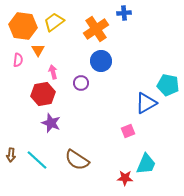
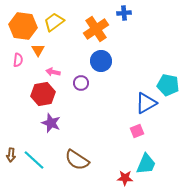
pink arrow: rotated 64 degrees counterclockwise
pink square: moved 9 px right
cyan line: moved 3 px left
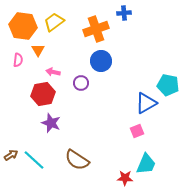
orange cross: rotated 15 degrees clockwise
brown arrow: rotated 128 degrees counterclockwise
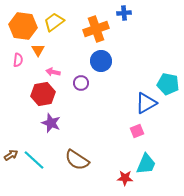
cyan pentagon: moved 1 px up
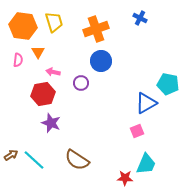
blue cross: moved 16 px right, 5 px down; rotated 32 degrees clockwise
yellow trapezoid: rotated 110 degrees clockwise
orange triangle: moved 2 px down
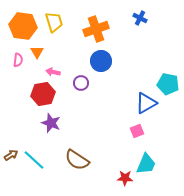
orange triangle: moved 1 px left
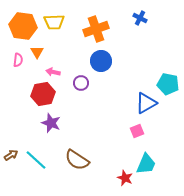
yellow trapezoid: rotated 105 degrees clockwise
cyan line: moved 2 px right
red star: rotated 21 degrees clockwise
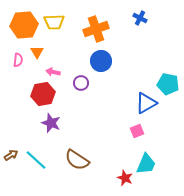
orange hexagon: moved 1 px right, 1 px up; rotated 12 degrees counterclockwise
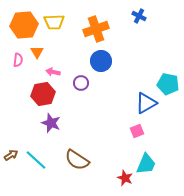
blue cross: moved 1 px left, 2 px up
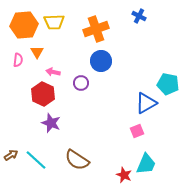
red hexagon: rotated 25 degrees counterclockwise
red star: moved 1 px left, 3 px up
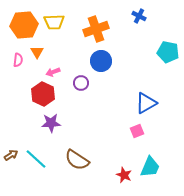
pink arrow: rotated 32 degrees counterclockwise
cyan pentagon: moved 32 px up
purple star: rotated 24 degrees counterclockwise
cyan line: moved 1 px up
cyan trapezoid: moved 4 px right, 3 px down
